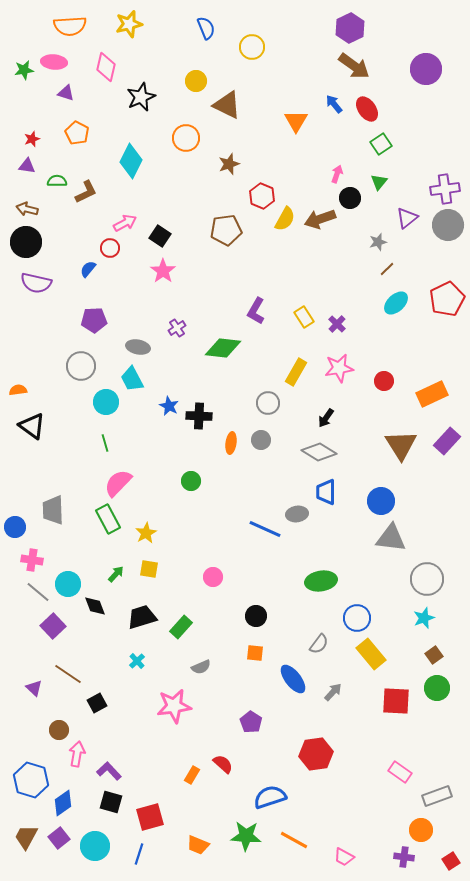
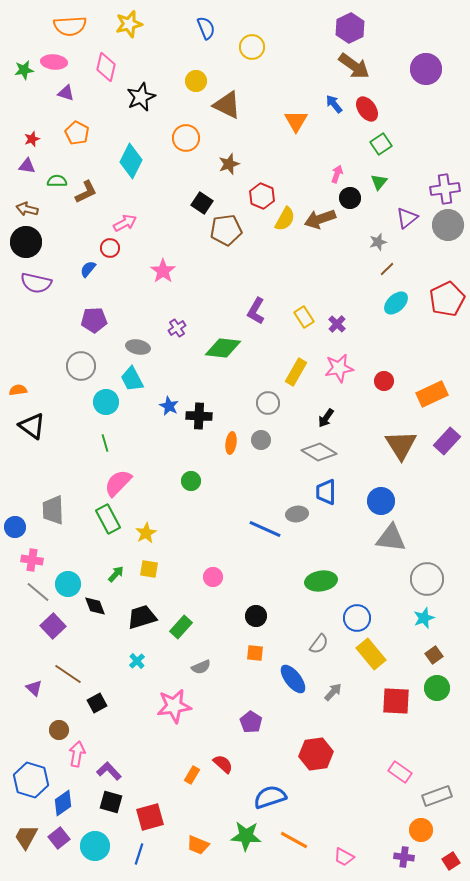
black square at (160, 236): moved 42 px right, 33 px up
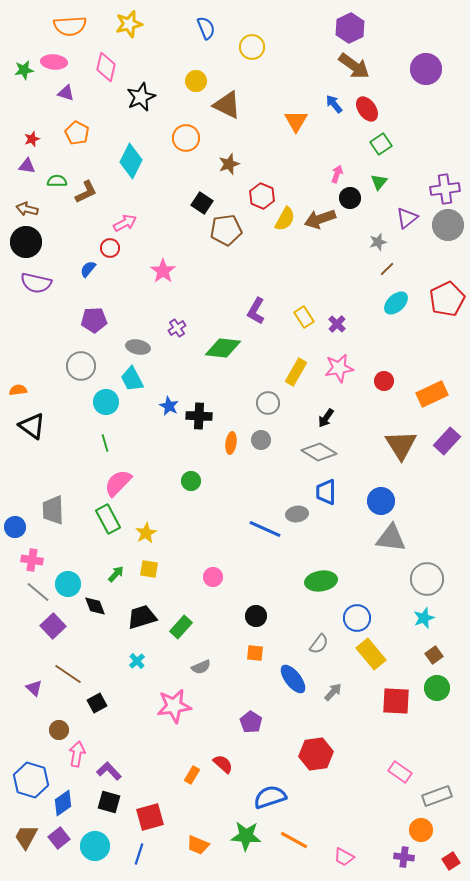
black square at (111, 802): moved 2 px left
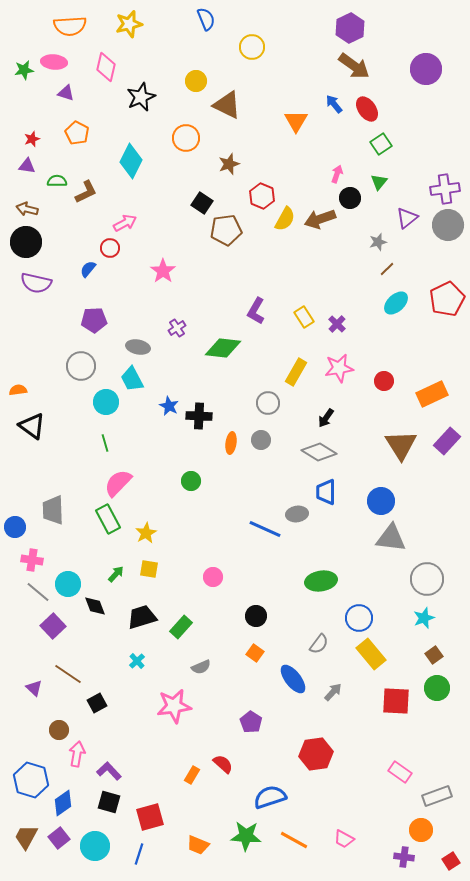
blue semicircle at (206, 28): moved 9 px up
blue circle at (357, 618): moved 2 px right
orange square at (255, 653): rotated 30 degrees clockwise
pink trapezoid at (344, 857): moved 18 px up
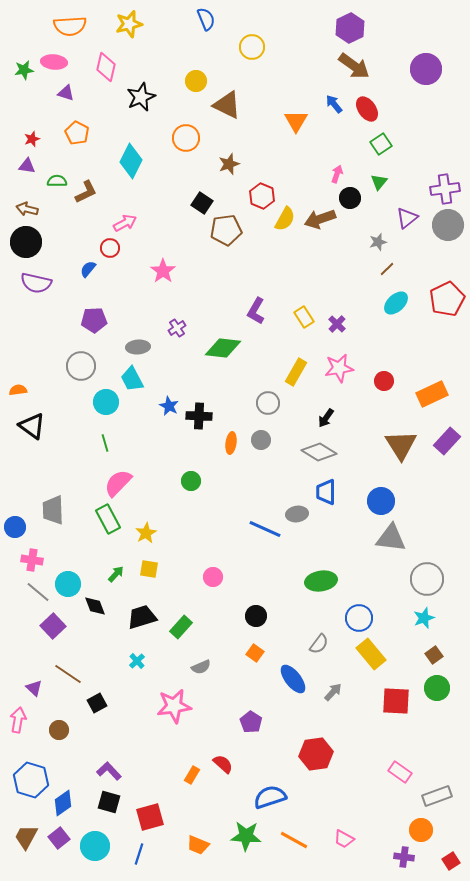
gray ellipse at (138, 347): rotated 15 degrees counterclockwise
pink arrow at (77, 754): moved 59 px left, 34 px up
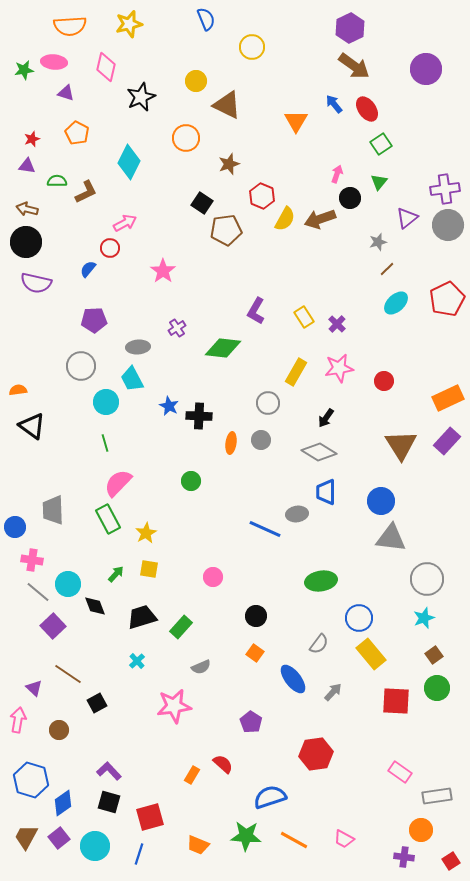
cyan diamond at (131, 161): moved 2 px left, 1 px down
orange rectangle at (432, 394): moved 16 px right, 4 px down
gray rectangle at (437, 796): rotated 12 degrees clockwise
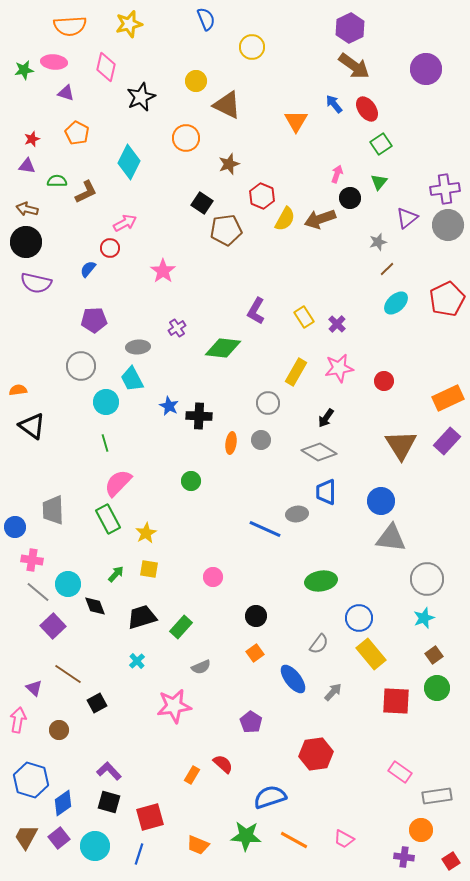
orange square at (255, 653): rotated 18 degrees clockwise
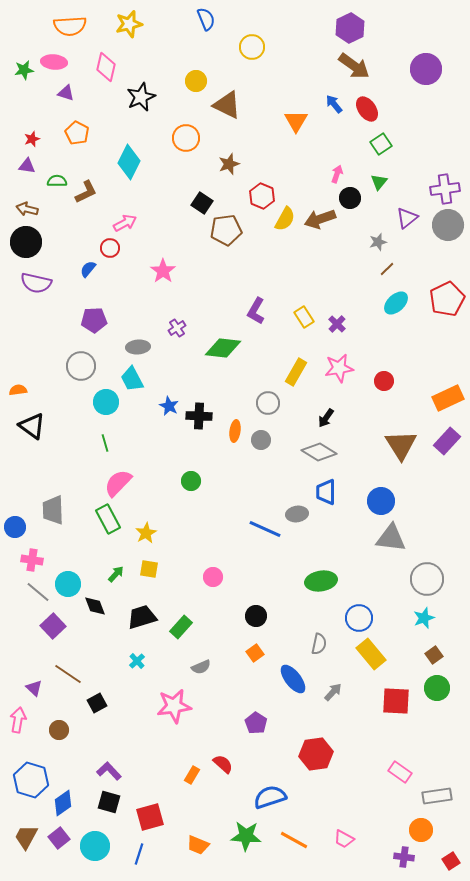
orange ellipse at (231, 443): moved 4 px right, 12 px up
gray semicircle at (319, 644): rotated 25 degrees counterclockwise
purple pentagon at (251, 722): moved 5 px right, 1 px down
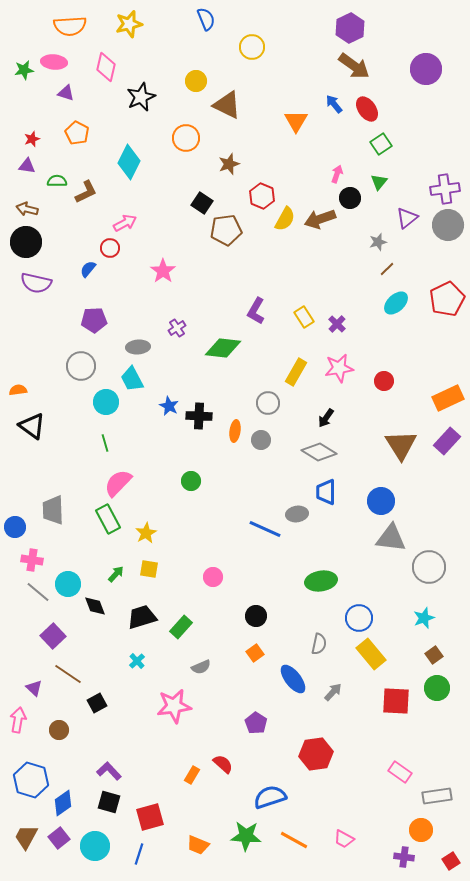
gray circle at (427, 579): moved 2 px right, 12 px up
purple square at (53, 626): moved 10 px down
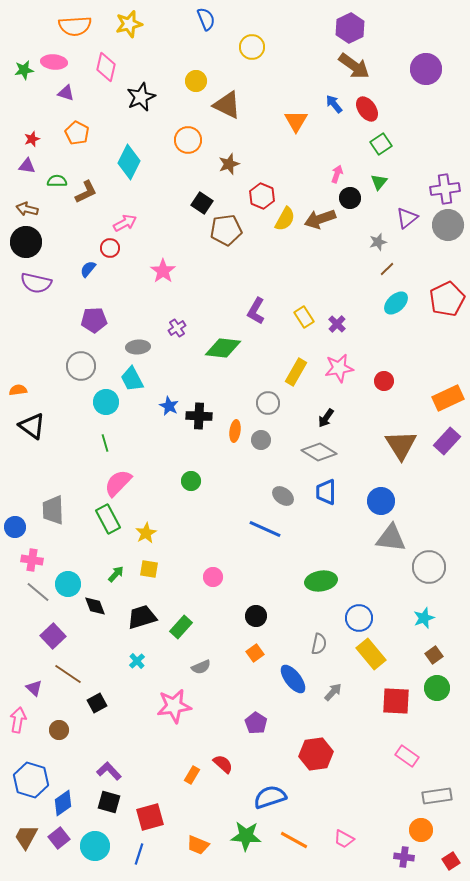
orange semicircle at (70, 26): moved 5 px right
orange circle at (186, 138): moved 2 px right, 2 px down
gray ellipse at (297, 514): moved 14 px left, 18 px up; rotated 45 degrees clockwise
pink rectangle at (400, 772): moved 7 px right, 16 px up
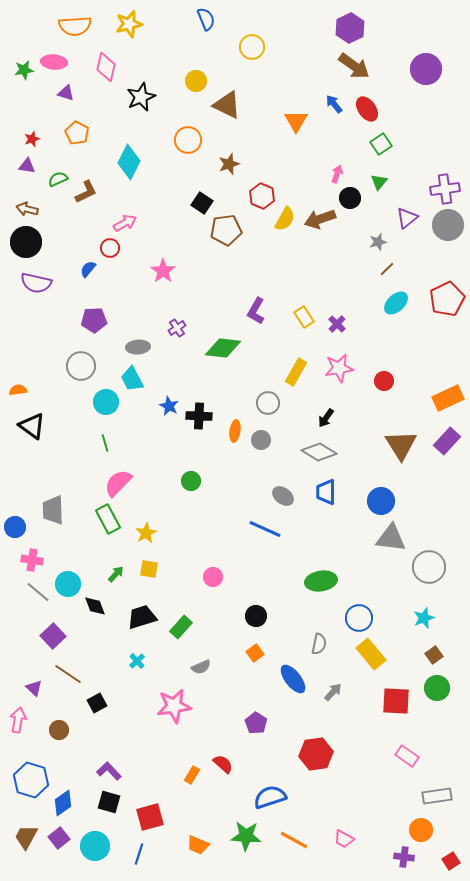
green semicircle at (57, 181): moved 1 px right, 2 px up; rotated 24 degrees counterclockwise
